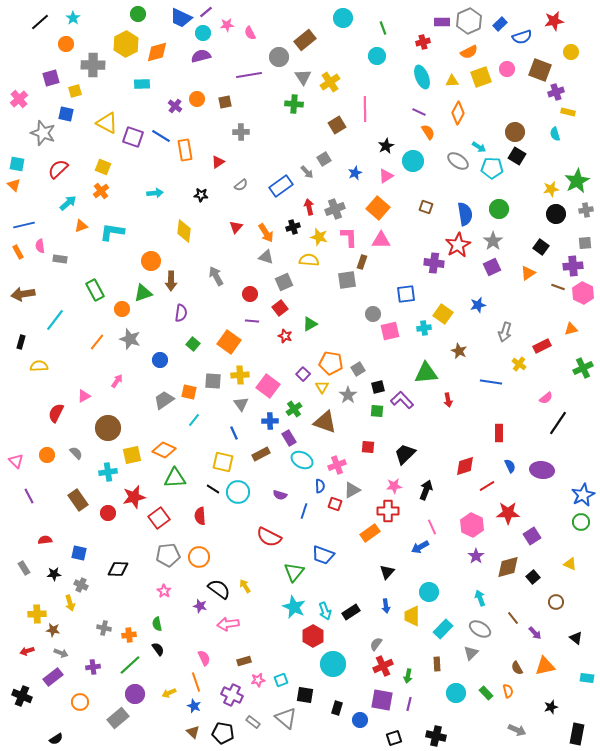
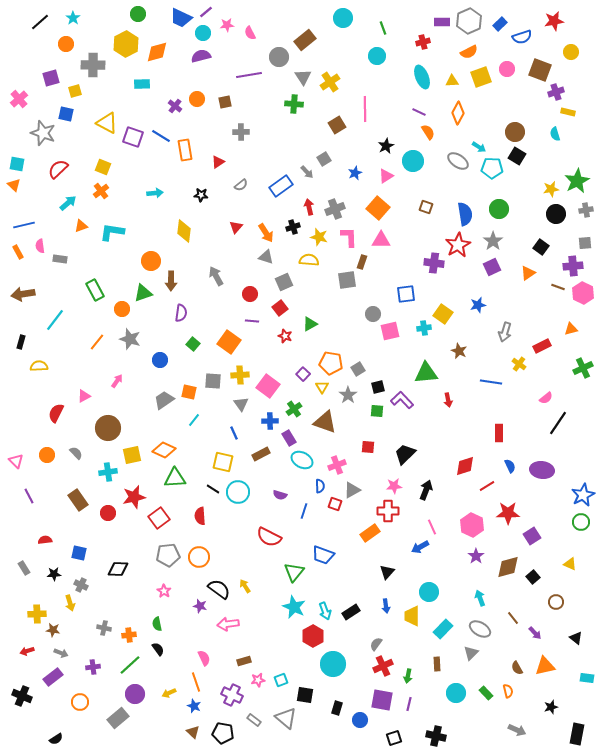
gray rectangle at (253, 722): moved 1 px right, 2 px up
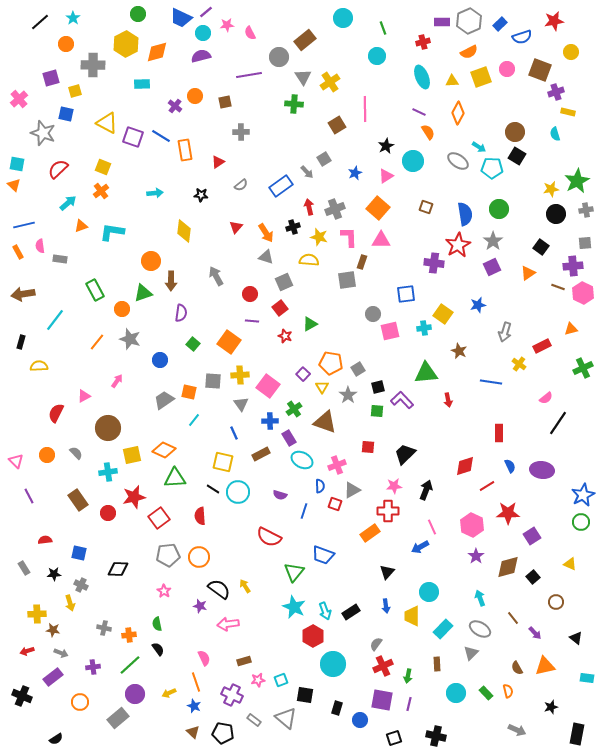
orange circle at (197, 99): moved 2 px left, 3 px up
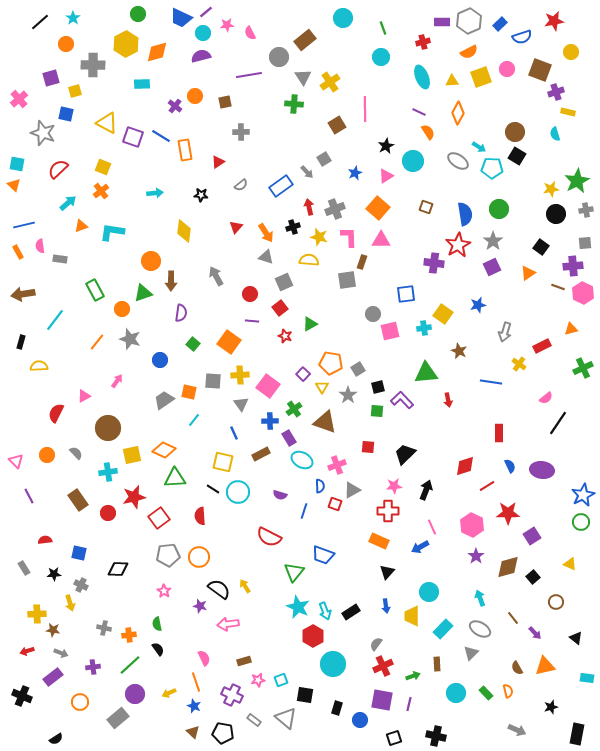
cyan circle at (377, 56): moved 4 px right, 1 px down
orange rectangle at (370, 533): moved 9 px right, 8 px down; rotated 60 degrees clockwise
cyan star at (294, 607): moved 4 px right
green arrow at (408, 676): moved 5 px right; rotated 120 degrees counterclockwise
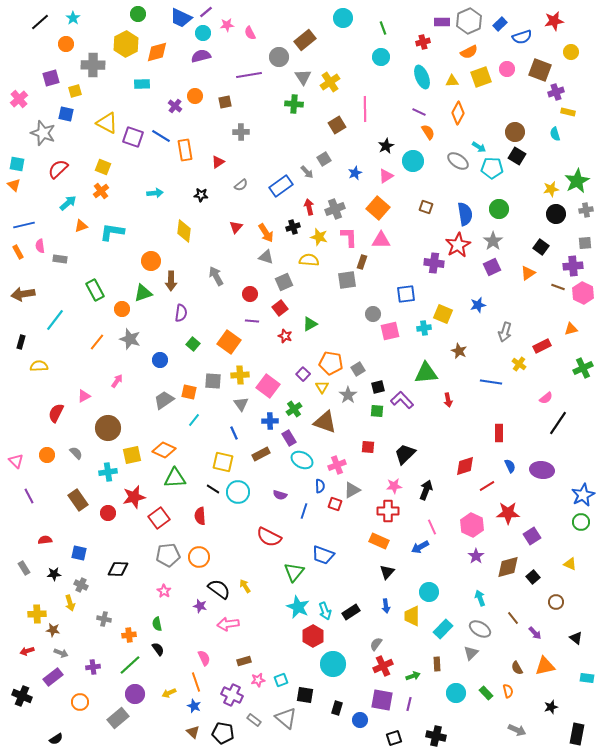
yellow square at (443, 314): rotated 12 degrees counterclockwise
gray cross at (104, 628): moved 9 px up
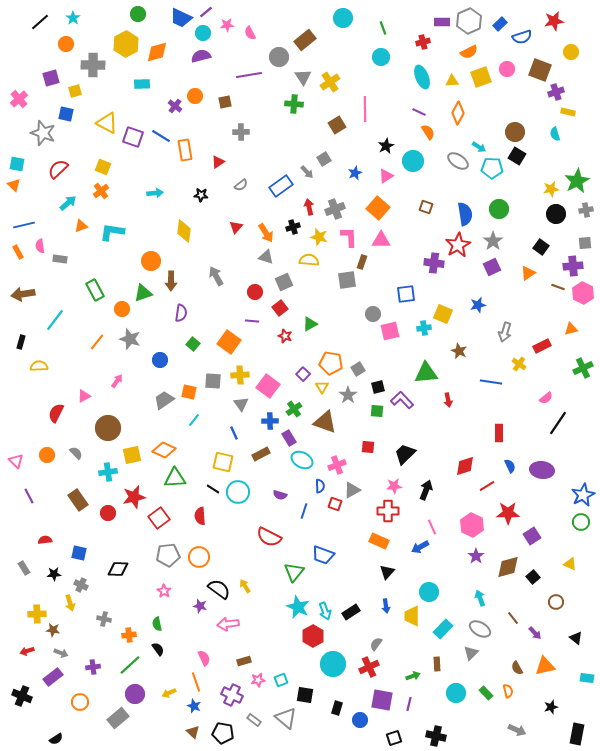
red circle at (250, 294): moved 5 px right, 2 px up
red cross at (383, 666): moved 14 px left, 1 px down
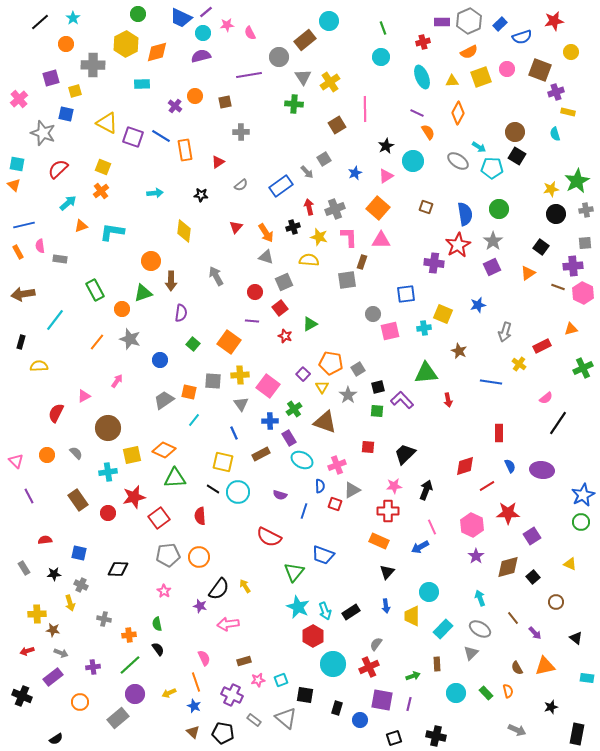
cyan circle at (343, 18): moved 14 px left, 3 px down
purple line at (419, 112): moved 2 px left, 1 px down
black semicircle at (219, 589): rotated 90 degrees clockwise
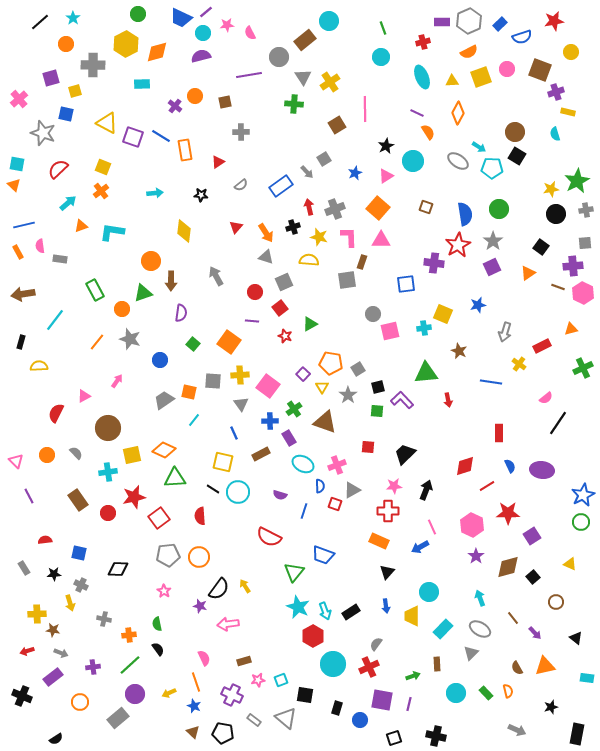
blue square at (406, 294): moved 10 px up
cyan ellipse at (302, 460): moved 1 px right, 4 px down
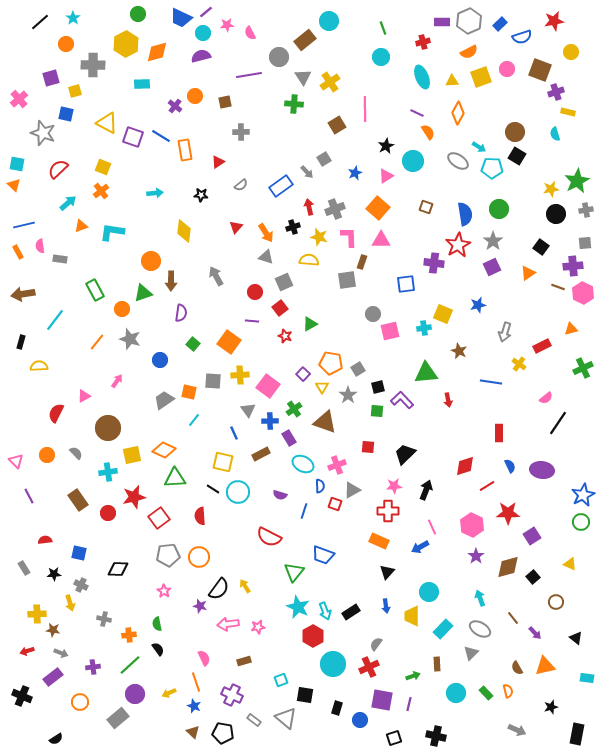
gray triangle at (241, 404): moved 7 px right, 6 px down
pink star at (258, 680): moved 53 px up
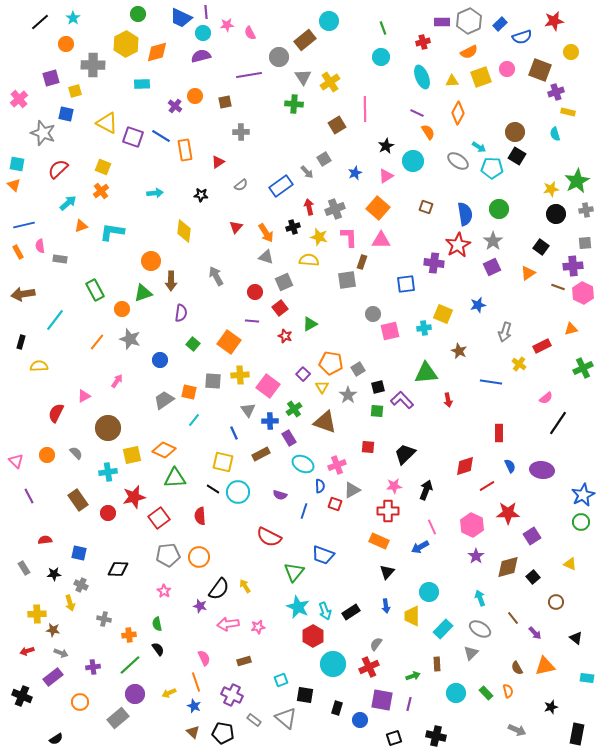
purple line at (206, 12): rotated 56 degrees counterclockwise
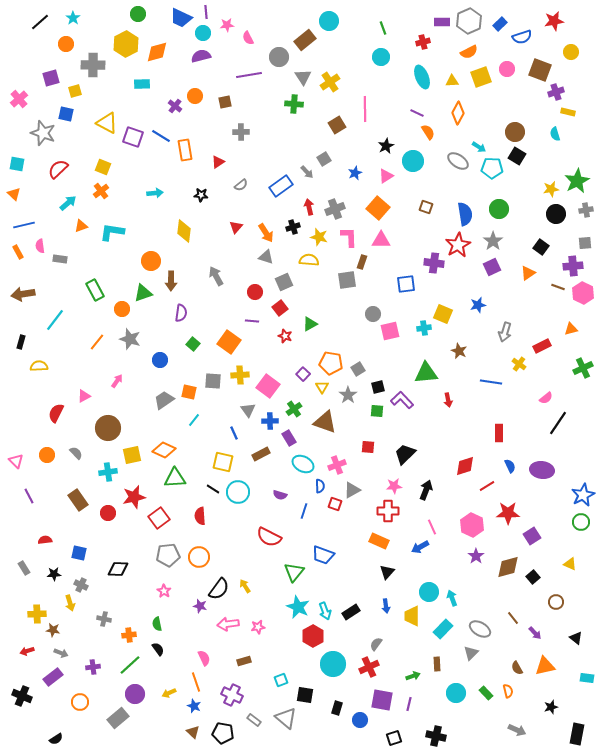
pink semicircle at (250, 33): moved 2 px left, 5 px down
orange triangle at (14, 185): moved 9 px down
cyan arrow at (480, 598): moved 28 px left
